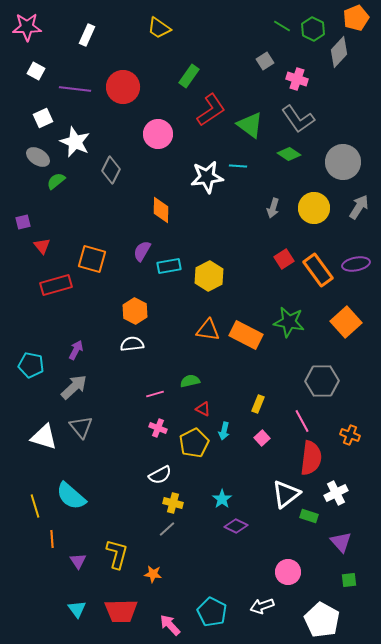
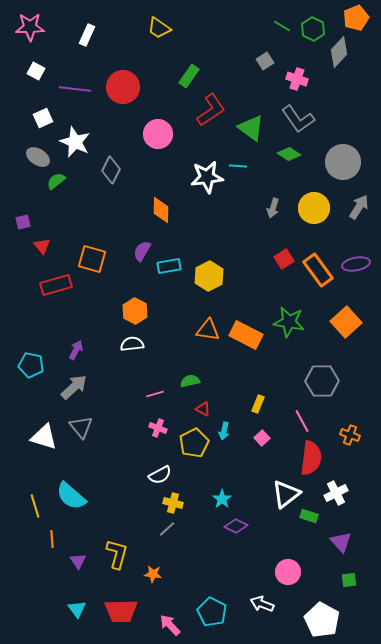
pink star at (27, 27): moved 3 px right
green triangle at (250, 125): moved 1 px right, 3 px down
white arrow at (262, 606): moved 2 px up; rotated 40 degrees clockwise
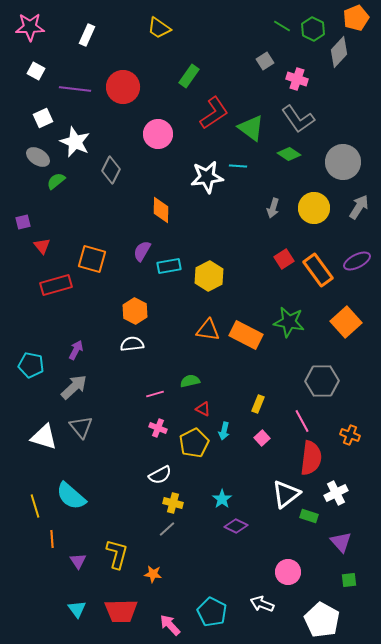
red L-shape at (211, 110): moved 3 px right, 3 px down
purple ellipse at (356, 264): moved 1 px right, 3 px up; rotated 16 degrees counterclockwise
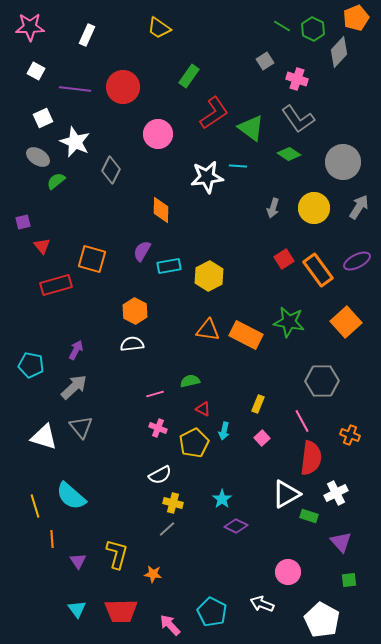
white triangle at (286, 494): rotated 8 degrees clockwise
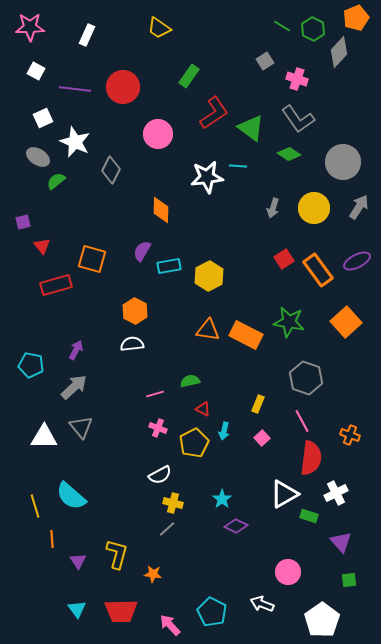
gray hexagon at (322, 381): moved 16 px left, 3 px up; rotated 20 degrees clockwise
white triangle at (44, 437): rotated 16 degrees counterclockwise
white triangle at (286, 494): moved 2 px left
white pentagon at (322, 620): rotated 8 degrees clockwise
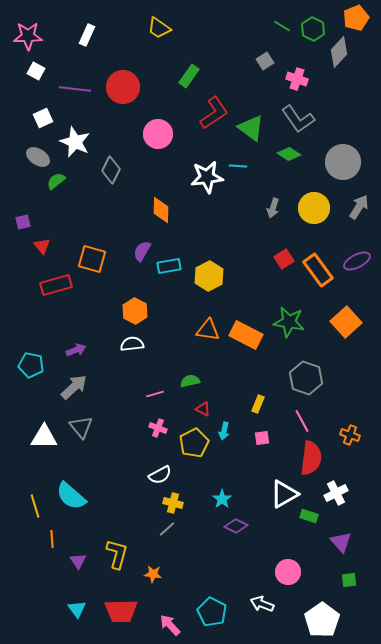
pink star at (30, 27): moved 2 px left, 9 px down
purple arrow at (76, 350): rotated 42 degrees clockwise
pink square at (262, 438): rotated 35 degrees clockwise
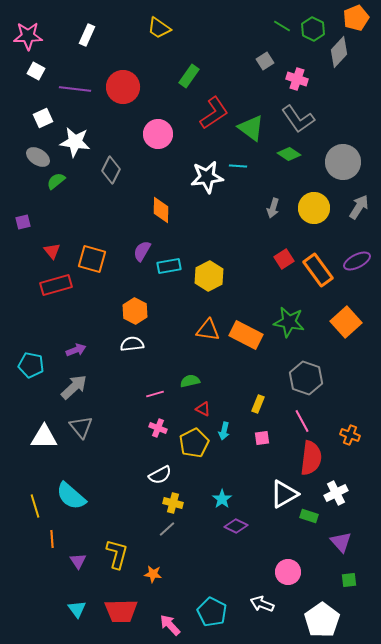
white star at (75, 142): rotated 16 degrees counterclockwise
red triangle at (42, 246): moved 10 px right, 5 px down
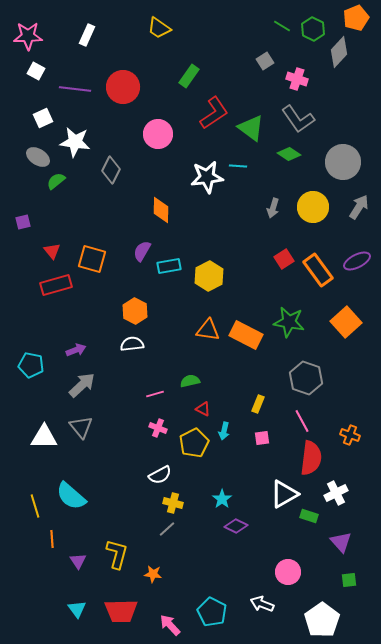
yellow circle at (314, 208): moved 1 px left, 1 px up
gray arrow at (74, 387): moved 8 px right, 2 px up
